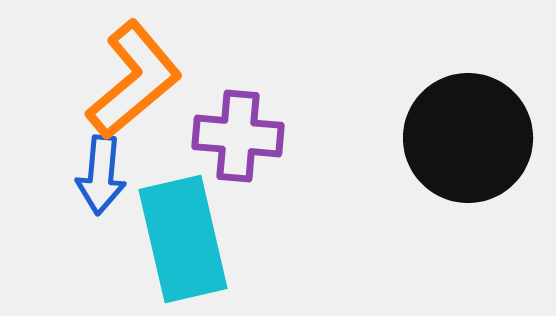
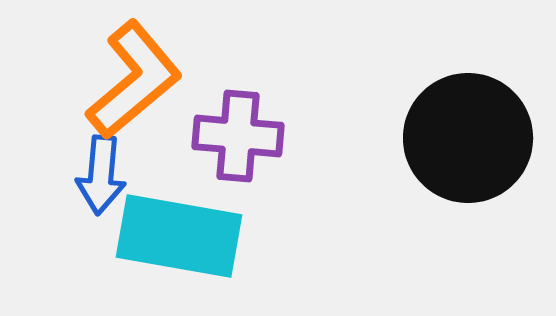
cyan rectangle: moved 4 px left, 3 px up; rotated 67 degrees counterclockwise
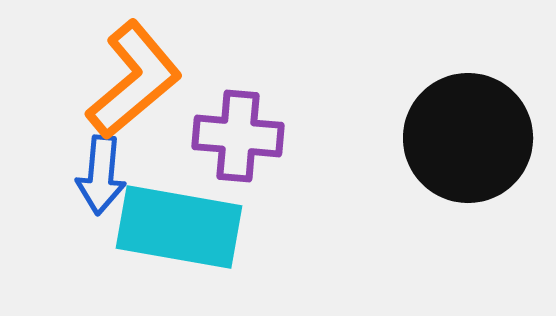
cyan rectangle: moved 9 px up
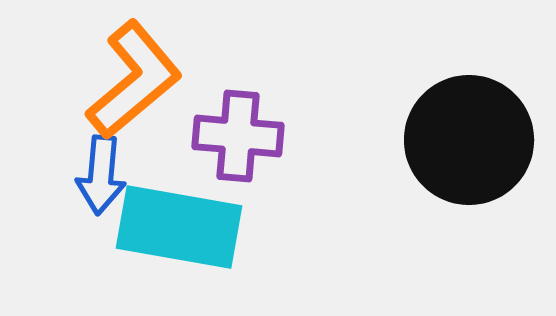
black circle: moved 1 px right, 2 px down
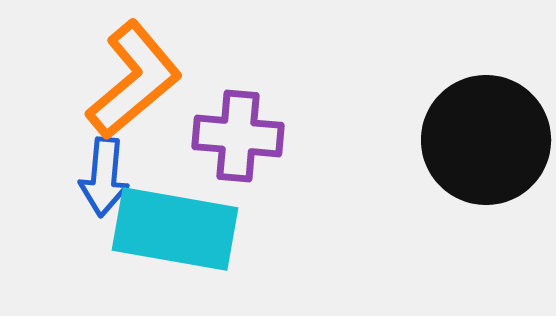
black circle: moved 17 px right
blue arrow: moved 3 px right, 2 px down
cyan rectangle: moved 4 px left, 2 px down
